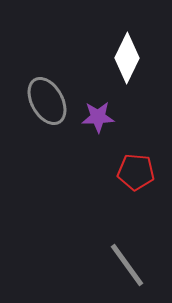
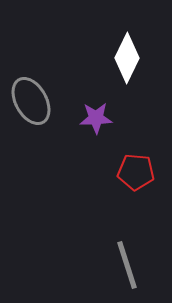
gray ellipse: moved 16 px left
purple star: moved 2 px left, 1 px down
gray line: rotated 18 degrees clockwise
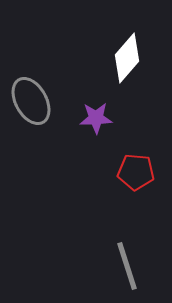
white diamond: rotated 15 degrees clockwise
gray line: moved 1 px down
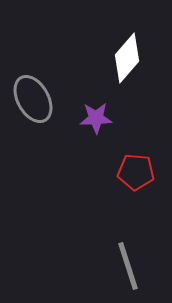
gray ellipse: moved 2 px right, 2 px up
gray line: moved 1 px right
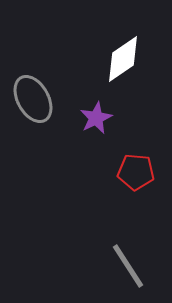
white diamond: moved 4 px left, 1 px down; rotated 15 degrees clockwise
purple star: rotated 24 degrees counterclockwise
gray line: rotated 15 degrees counterclockwise
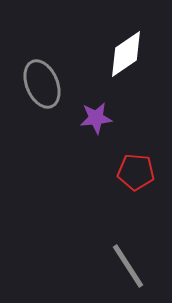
white diamond: moved 3 px right, 5 px up
gray ellipse: moved 9 px right, 15 px up; rotated 6 degrees clockwise
purple star: rotated 20 degrees clockwise
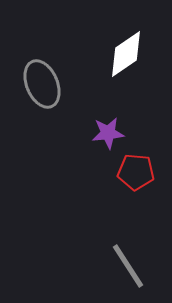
purple star: moved 12 px right, 15 px down
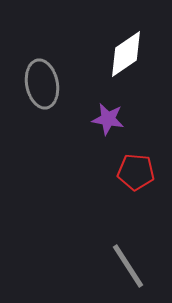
gray ellipse: rotated 12 degrees clockwise
purple star: moved 14 px up; rotated 16 degrees clockwise
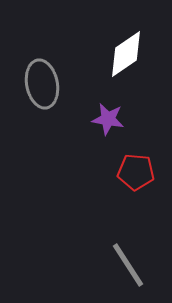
gray line: moved 1 px up
